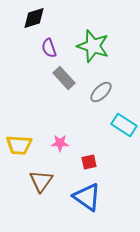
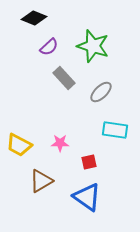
black diamond: rotated 40 degrees clockwise
purple semicircle: moved 1 px up; rotated 114 degrees counterclockwise
cyan rectangle: moved 9 px left, 5 px down; rotated 25 degrees counterclockwise
yellow trapezoid: rotated 24 degrees clockwise
brown triangle: rotated 25 degrees clockwise
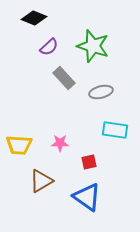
gray ellipse: rotated 30 degrees clockwise
yellow trapezoid: rotated 24 degrees counterclockwise
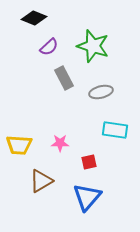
gray rectangle: rotated 15 degrees clockwise
blue triangle: rotated 36 degrees clockwise
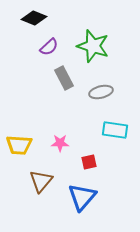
brown triangle: rotated 20 degrees counterclockwise
blue triangle: moved 5 px left
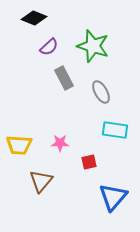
gray ellipse: rotated 75 degrees clockwise
blue triangle: moved 31 px right
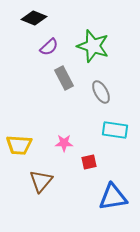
pink star: moved 4 px right
blue triangle: rotated 40 degrees clockwise
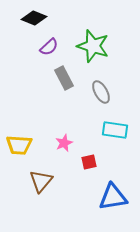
pink star: rotated 24 degrees counterclockwise
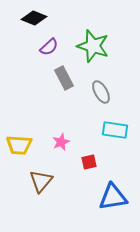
pink star: moved 3 px left, 1 px up
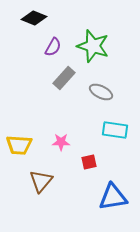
purple semicircle: moved 4 px right; rotated 18 degrees counterclockwise
gray rectangle: rotated 70 degrees clockwise
gray ellipse: rotated 35 degrees counterclockwise
pink star: rotated 24 degrees clockwise
